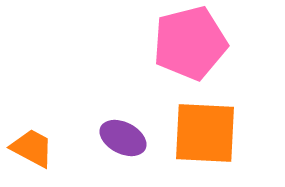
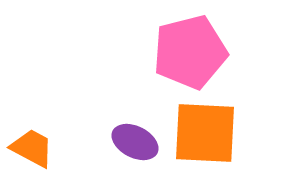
pink pentagon: moved 9 px down
purple ellipse: moved 12 px right, 4 px down
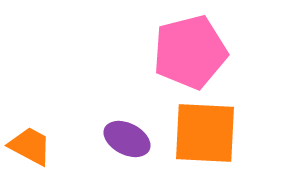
purple ellipse: moved 8 px left, 3 px up
orange trapezoid: moved 2 px left, 2 px up
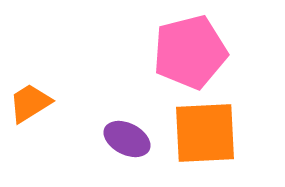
orange square: rotated 6 degrees counterclockwise
orange trapezoid: moved 43 px up; rotated 60 degrees counterclockwise
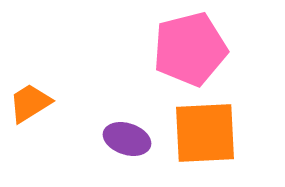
pink pentagon: moved 3 px up
purple ellipse: rotated 9 degrees counterclockwise
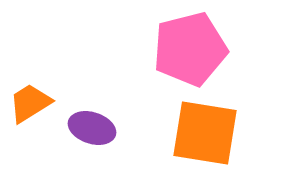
orange square: rotated 12 degrees clockwise
purple ellipse: moved 35 px left, 11 px up
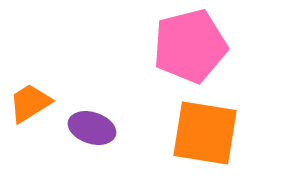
pink pentagon: moved 3 px up
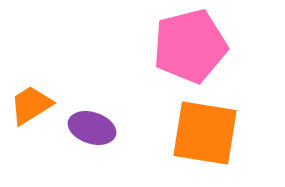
orange trapezoid: moved 1 px right, 2 px down
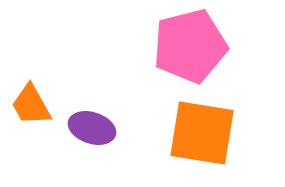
orange trapezoid: rotated 87 degrees counterclockwise
orange square: moved 3 px left
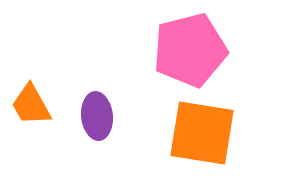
pink pentagon: moved 4 px down
purple ellipse: moved 5 px right, 12 px up; rotated 66 degrees clockwise
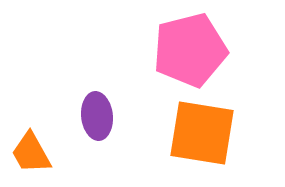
orange trapezoid: moved 48 px down
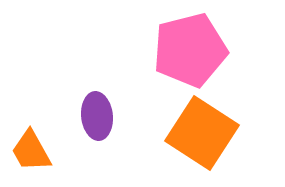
orange square: rotated 24 degrees clockwise
orange trapezoid: moved 2 px up
